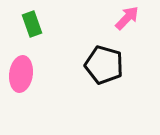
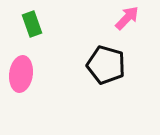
black pentagon: moved 2 px right
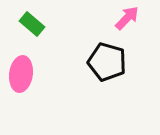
green rectangle: rotated 30 degrees counterclockwise
black pentagon: moved 1 px right, 3 px up
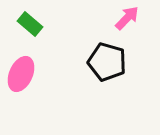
green rectangle: moved 2 px left
pink ellipse: rotated 16 degrees clockwise
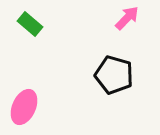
black pentagon: moved 7 px right, 13 px down
pink ellipse: moved 3 px right, 33 px down
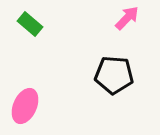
black pentagon: rotated 12 degrees counterclockwise
pink ellipse: moved 1 px right, 1 px up
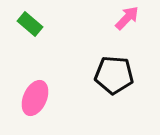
pink ellipse: moved 10 px right, 8 px up
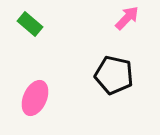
black pentagon: rotated 9 degrees clockwise
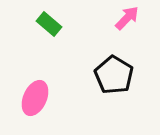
green rectangle: moved 19 px right
black pentagon: rotated 18 degrees clockwise
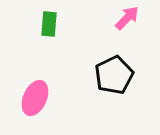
green rectangle: rotated 55 degrees clockwise
black pentagon: rotated 15 degrees clockwise
